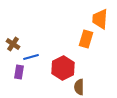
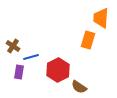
orange trapezoid: moved 1 px right, 1 px up
orange rectangle: moved 2 px right, 1 px down
brown cross: moved 2 px down
red hexagon: moved 5 px left, 2 px down
brown semicircle: rotated 56 degrees counterclockwise
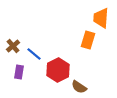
brown cross: rotated 16 degrees clockwise
blue line: moved 3 px right, 3 px up; rotated 56 degrees clockwise
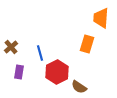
orange rectangle: moved 1 px left, 4 px down
brown cross: moved 2 px left, 1 px down
blue line: moved 6 px right, 1 px up; rotated 35 degrees clockwise
red hexagon: moved 1 px left, 2 px down
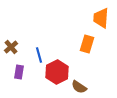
blue line: moved 1 px left, 2 px down
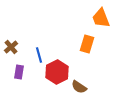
orange trapezoid: rotated 25 degrees counterclockwise
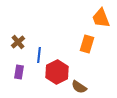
brown cross: moved 7 px right, 5 px up
blue line: rotated 21 degrees clockwise
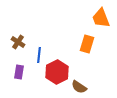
brown cross: rotated 16 degrees counterclockwise
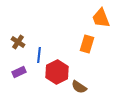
purple rectangle: rotated 56 degrees clockwise
